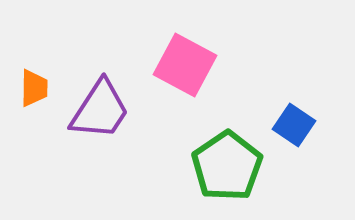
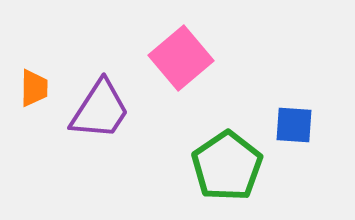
pink square: moved 4 px left, 7 px up; rotated 22 degrees clockwise
blue square: rotated 30 degrees counterclockwise
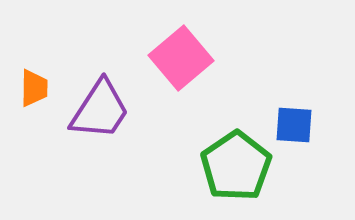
green pentagon: moved 9 px right
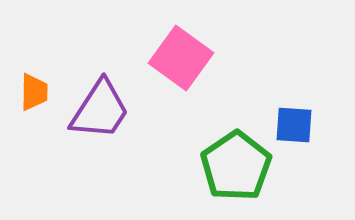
pink square: rotated 14 degrees counterclockwise
orange trapezoid: moved 4 px down
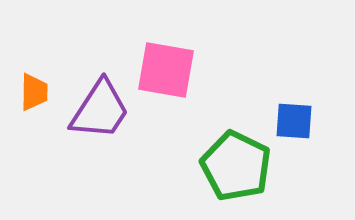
pink square: moved 15 px left, 12 px down; rotated 26 degrees counterclockwise
blue square: moved 4 px up
green pentagon: rotated 12 degrees counterclockwise
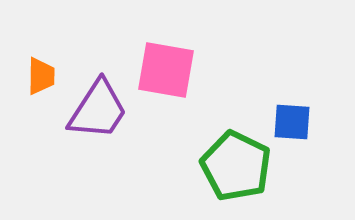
orange trapezoid: moved 7 px right, 16 px up
purple trapezoid: moved 2 px left
blue square: moved 2 px left, 1 px down
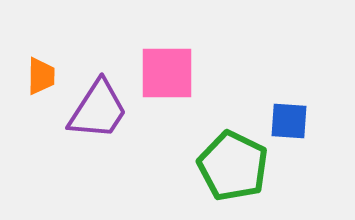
pink square: moved 1 px right, 3 px down; rotated 10 degrees counterclockwise
blue square: moved 3 px left, 1 px up
green pentagon: moved 3 px left
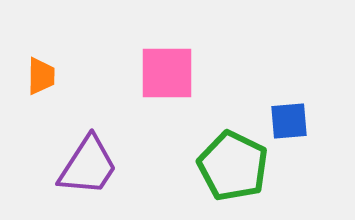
purple trapezoid: moved 10 px left, 56 px down
blue square: rotated 9 degrees counterclockwise
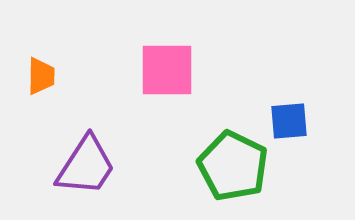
pink square: moved 3 px up
purple trapezoid: moved 2 px left
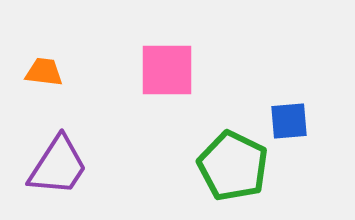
orange trapezoid: moved 3 px right, 4 px up; rotated 84 degrees counterclockwise
purple trapezoid: moved 28 px left
